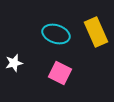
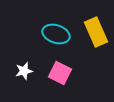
white star: moved 10 px right, 8 px down
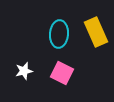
cyan ellipse: moved 3 px right; rotated 76 degrees clockwise
pink square: moved 2 px right
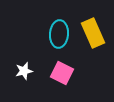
yellow rectangle: moved 3 px left, 1 px down
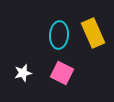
cyan ellipse: moved 1 px down
white star: moved 1 px left, 2 px down
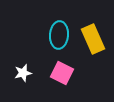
yellow rectangle: moved 6 px down
